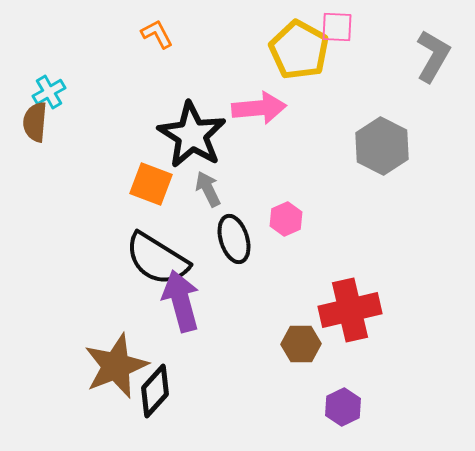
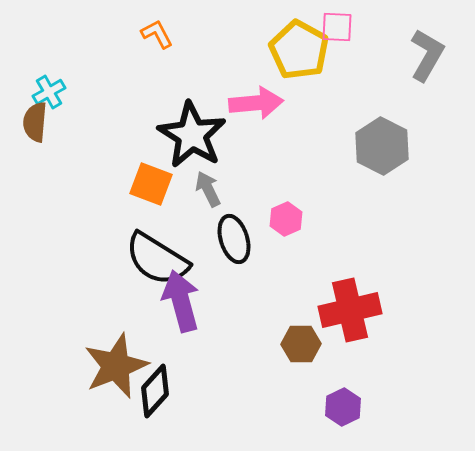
gray L-shape: moved 6 px left, 1 px up
pink arrow: moved 3 px left, 5 px up
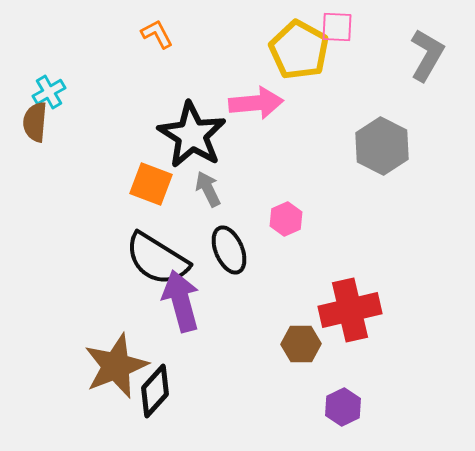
black ellipse: moved 5 px left, 11 px down; rotated 6 degrees counterclockwise
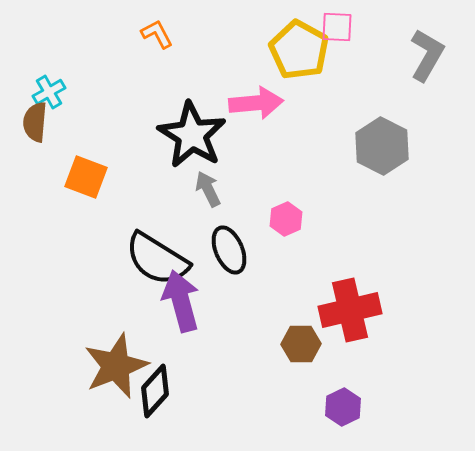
orange square: moved 65 px left, 7 px up
